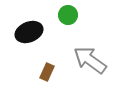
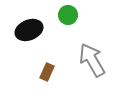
black ellipse: moved 2 px up
gray arrow: moved 2 px right; rotated 24 degrees clockwise
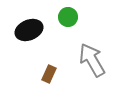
green circle: moved 2 px down
brown rectangle: moved 2 px right, 2 px down
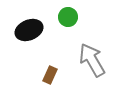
brown rectangle: moved 1 px right, 1 px down
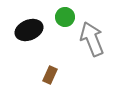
green circle: moved 3 px left
gray arrow: moved 21 px up; rotated 8 degrees clockwise
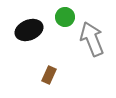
brown rectangle: moved 1 px left
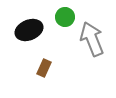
brown rectangle: moved 5 px left, 7 px up
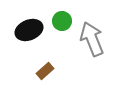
green circle: moved 3 px left, 4 px down
brown rectangle: moved 1 px right, 3 px down; rotated 24 degrees clockwise
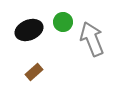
green circle: moved 1 px right, 1 px down
brown rectangle: moved 11 px left, 1 px down
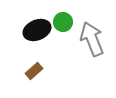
black ellipse: moved 8 px right
brown rectangle: moved 1 px up
